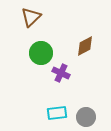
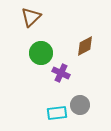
gray circle: moved 6 px left, 12 px up
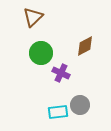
brown triangle: moved 2 px right
cyan rectangle: moved 1 px right, 1 px up
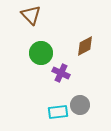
brown triangle: moved 2 px left, 2 px up; rotated 30 degrees counterclockwise
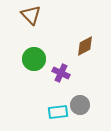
green circle: moved 7 px left, 6 px down
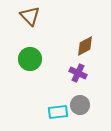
brown triangle: moved 1 px left, 1 px down
green circle: moved 4 px left
purple cross: moved 17 px right
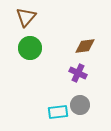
brown triangle: moved 4 px left, 1 px down; rotated 25 degrees clockwise
brown diamond: rotated 20 degrees clockwise
green circle: moved 11 px up
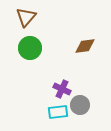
purple cross: moved 16 px left, 16 px down
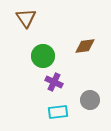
brown triangle: moved 1 px down; rotated 15 degrees counterclockwise
green circle: moved 13 px right, 8 px down
purple cross: moved 8 px left, 7 px up
gray circle: moved 10 px right, 5 px up
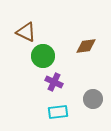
brown triangle: moved 14 px down; rotated 30 degrees counterclockwise
brown diamond: moved 1 px right
gray circle: moved 3 px right, 1 px up
